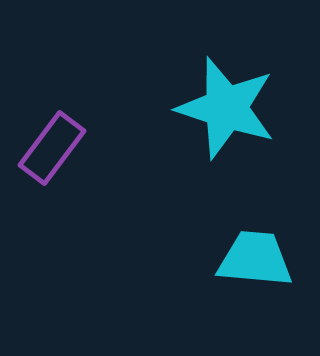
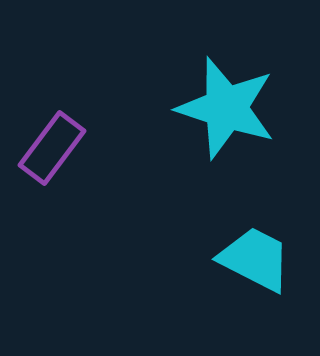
cyan trapezoid: rotated 22 degrees clockwise
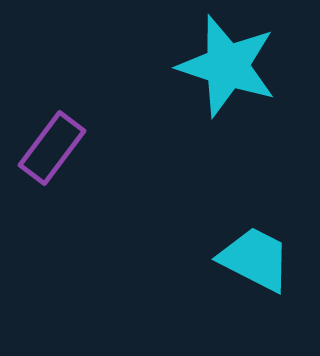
cyan star: moved 1 px right, 42 px up
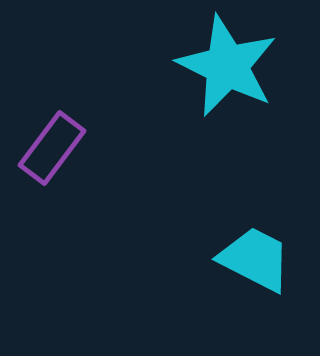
cyan star: rotated 8 degrees clockwise
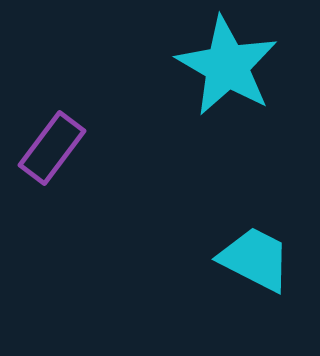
cyan star: rotated 4 degrees clockwise
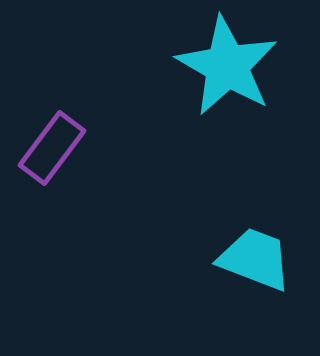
cyan trapezoid: rotated 6 degrees counterclockwise
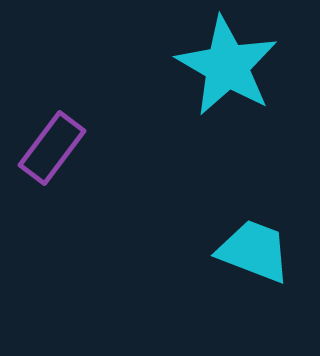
cyan trapezoid: moved 1 px left, 8 px up
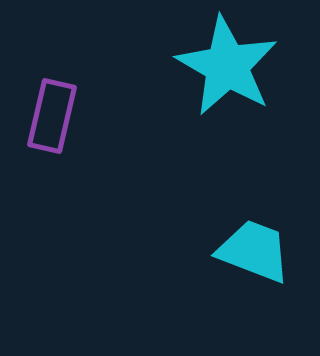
purple rectangle: moved 32 px up; rotated 24 degrees counterclockwise
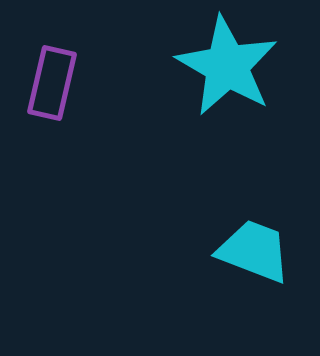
purple rectangle: moved 33 px up
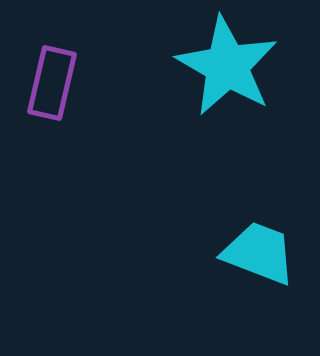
cyan trapezoid: moved 5 px right, 2 px down
